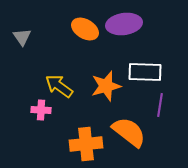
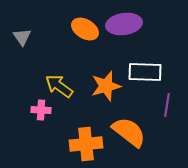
purple line: moved 7 px right
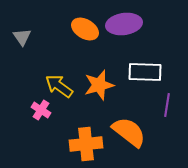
orange star: moved 7 px left, 1 px up
pink cross: rotated 30 degrees clockwise
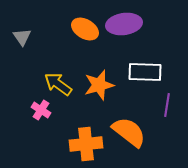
yellow arrow: moved 1 px left, 2 px up
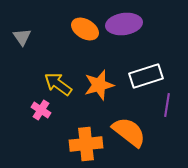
white rectangle: moved 1 px right, 4 px down; rotated 20 degrees counterclockwise
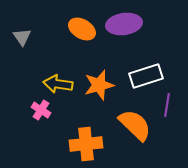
orange ellipse: moved 3 px left
yellow arrow: rotated 28 degrees counterclockwise
orange semicircle: moved 6 px right, 7 px up; rotated 6 degrees clockwise
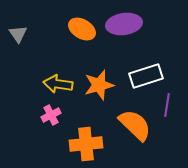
gray triangle: moved 4 px left, 3 px up
pink cross: moved 10 px right, 5 px down; rotated 30 degrees clockwise
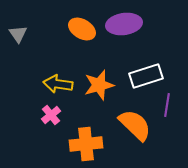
pink cross: rotated 12 degrees counterclockwise
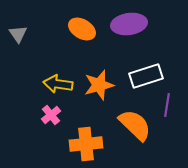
purple ellipse: moved 5 px right
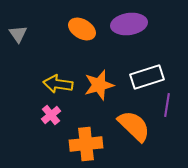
white rectangle: moved 1 px right, 1 px down
orange semicircle: moved 1 px left, 1 px down
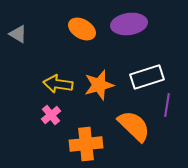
gray triangle: rotated 24 degrees counterclockwise
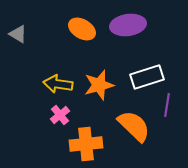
purple ellipse: moved 1 px left, 1 px down
pink cross: moved 9 px right
